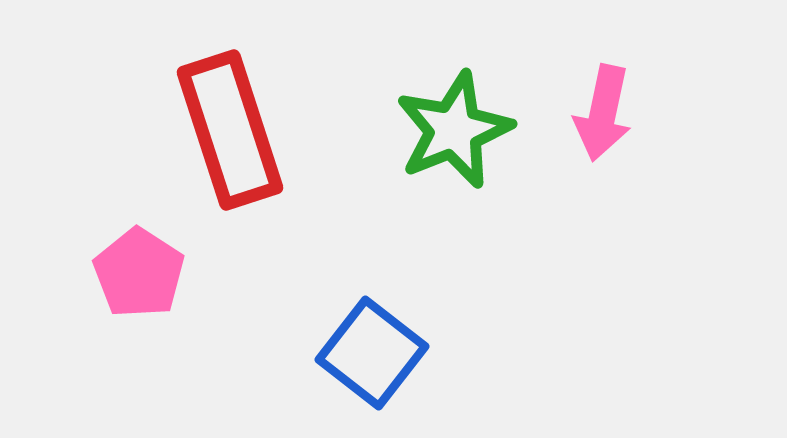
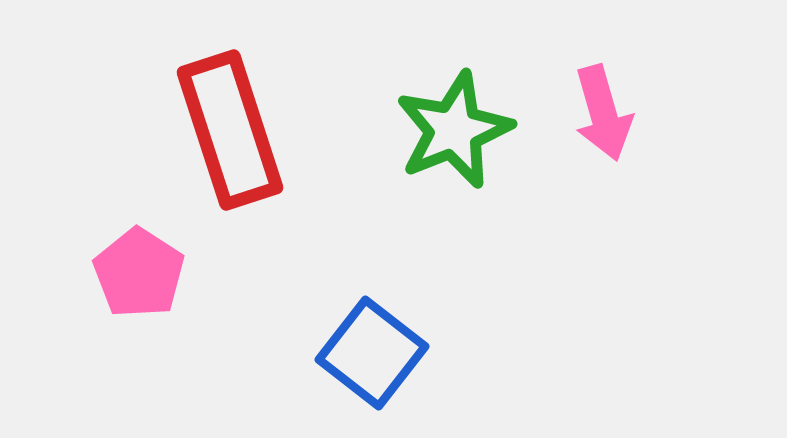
pink arrow: rotated 28 degrees counterclockwise
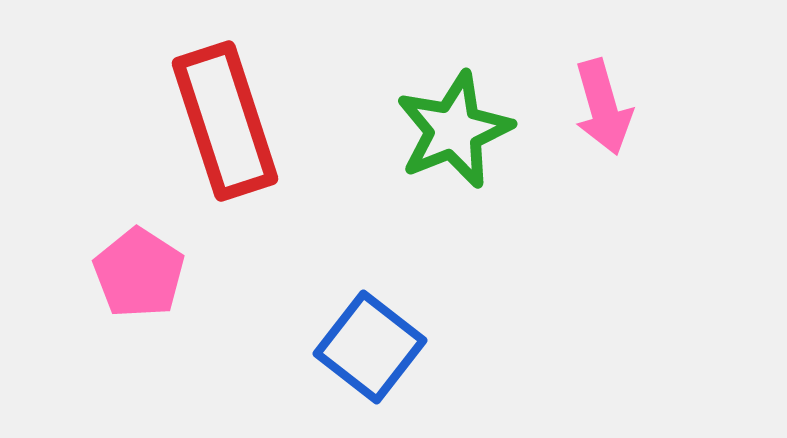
pink arrow: moved 6 px up
red rectangle: moved 5 px left, 9 px up
blue square: moved 2 px left, 6 px up
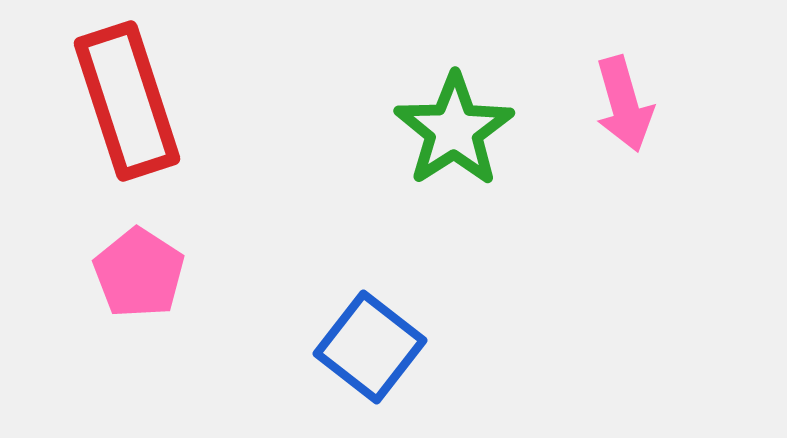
pink arrow: moved 21 px right, 3 px up
red rectangle: moved 98 px left, 20 px up
green star: rotated 11 degrees counterclockwise
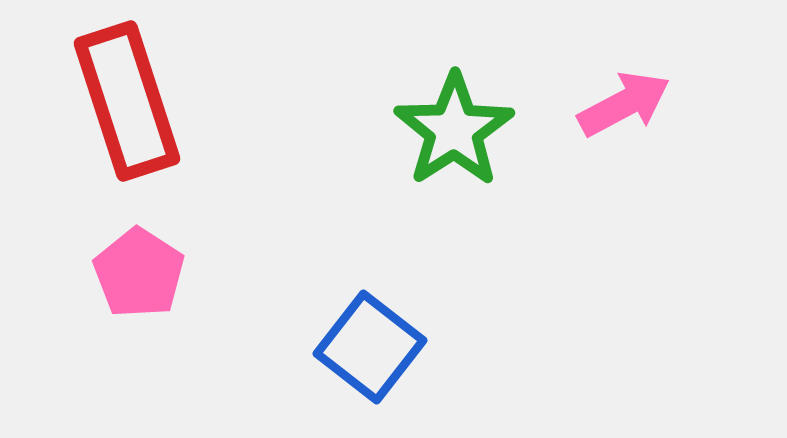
pink arrow: rotated 102 degrees counterclockwise
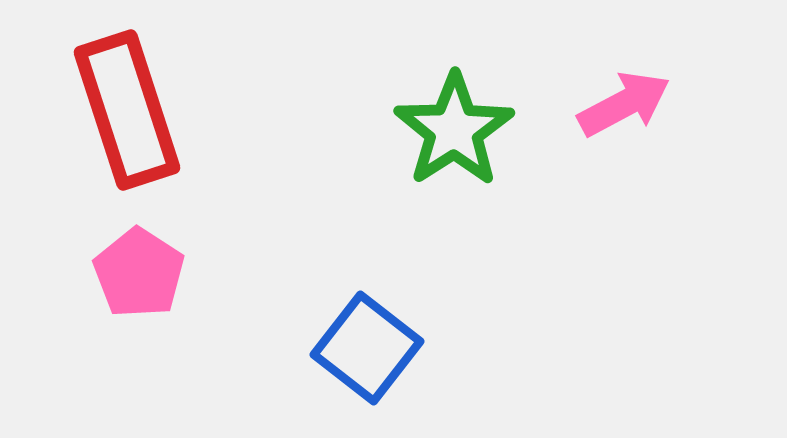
red rectangle: moved 9 px down
blue square: moved 3 px left, 1 px down
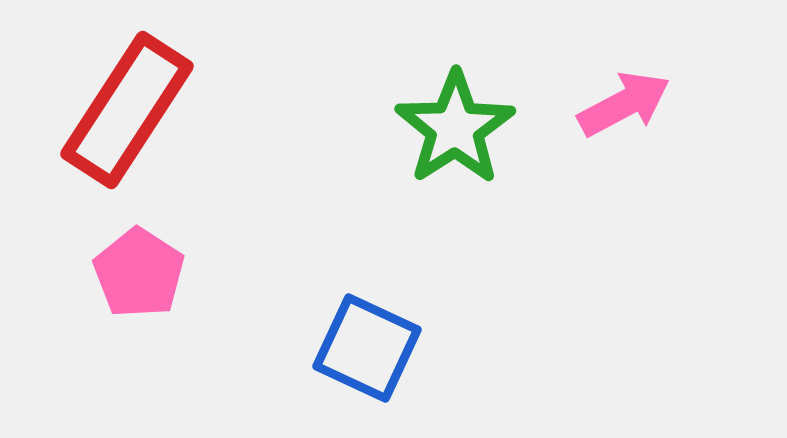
red rectangle: rotated 51 degrees clockwise
green star: moved 1 px right, 2 px up
blue square: rotated 13 degrees counterclockwise
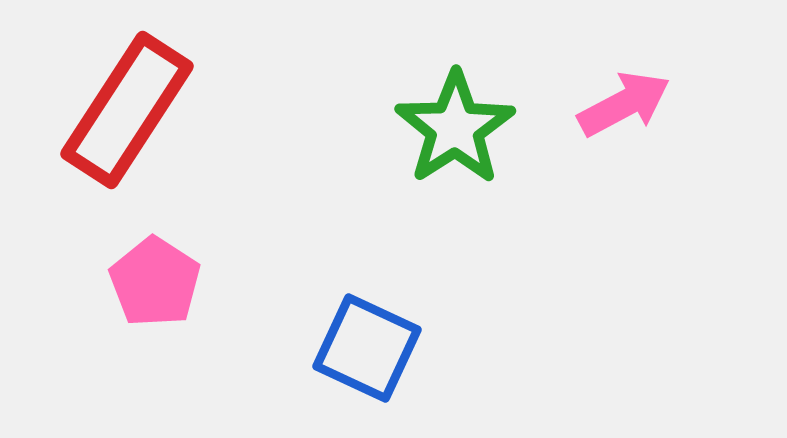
pink pentagon: moved 16 px right, 9 px down
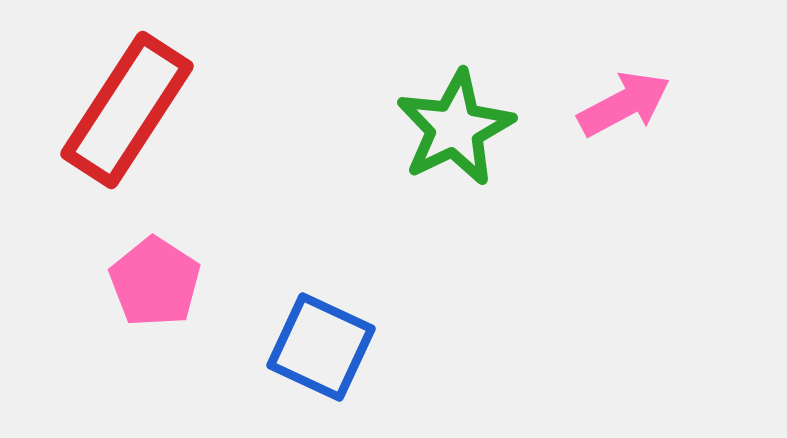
green star: rotated 7 degrees clockwise
blue square: moved 46 px left, 1 px up
